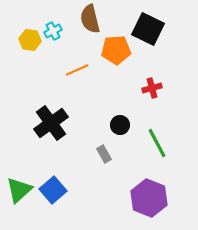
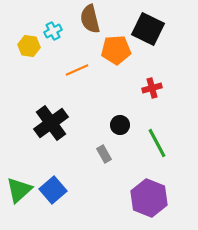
yellow hexagon: moved 1 px left, 6 px down
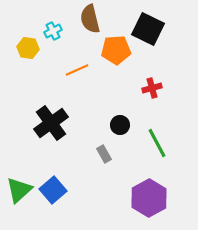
yellow hexagon: moved 1 px left, 2 px down
purple hexagon: rotated 9 degrees clockwise
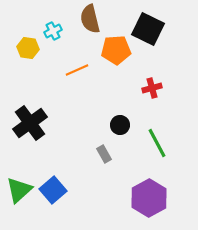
black cross: moved 21 px left
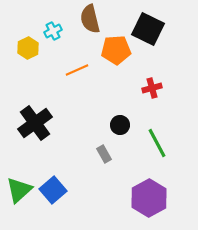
yellow hexagon: rotated 25 degrees clockwise
black cross: moved 5 px right
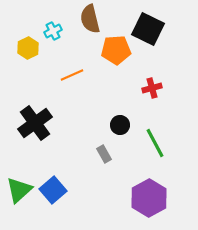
orange line: moved 5 px left, 5 px down
green line: moved 2 px left
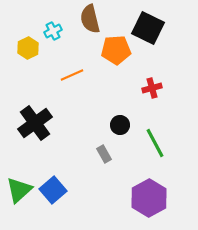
black square: moved 1 px up
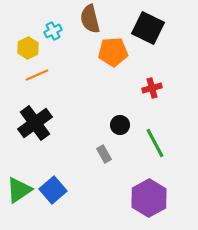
orange pentagon: moved 3 px left, 2 px down
orange line: moved 35 px left
green triangle: rotated 8 degrees clockwise
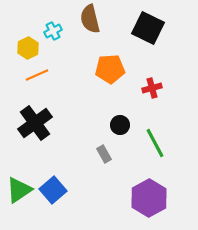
orange pentagon: moved 3 px left, 17 px down
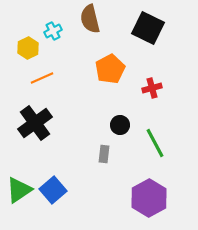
orange pentagon: rotated 24 degrees counterclockwise
orange line: moved 5 px right, 3 px down
gray rectangle: rotated 36 degrees clockwise
